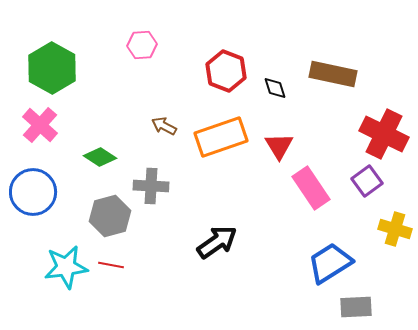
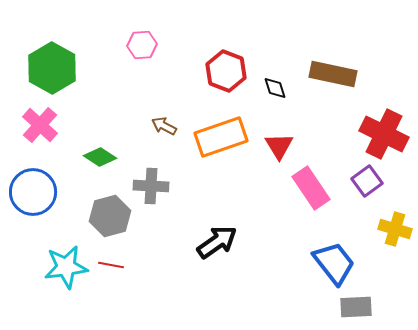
blue trapezoid: moved 4 px right; rotated 84 degrees clockwise
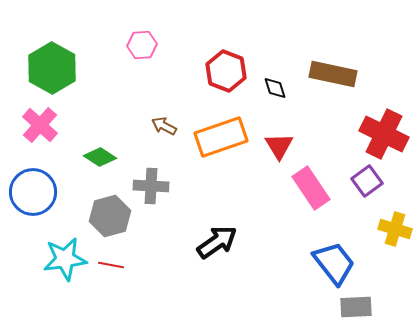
cyan star: moved 1 px left, 8 px up
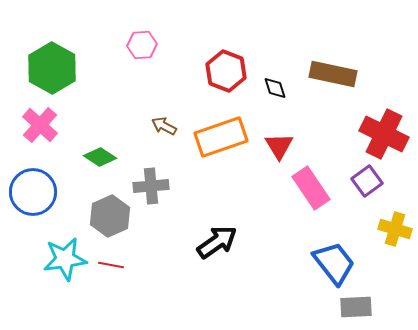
gray cross: rotated 8 degrees counterclockwise
gray hexagon: rotated 9 degrees counterclockwise
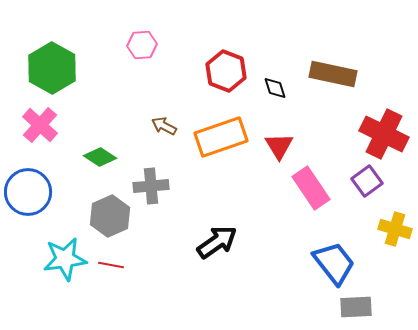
blue circle: moved 5 px left
